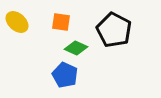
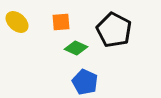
orange square: rotated 12 degrees counterclockwise
blue pentagon: moved 20 px right, 7 px down
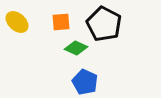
black pentagon: moved 10 px left, 6 px up
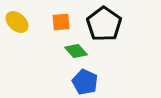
black pentagon: rotated 8 degrees clockwise
green diamond: moved 3 px down; rotated 25 degrees clockwise
